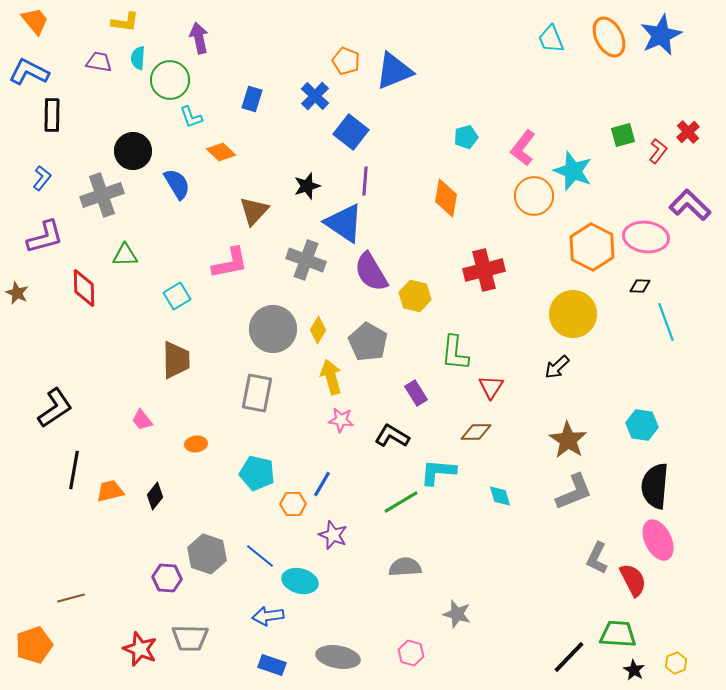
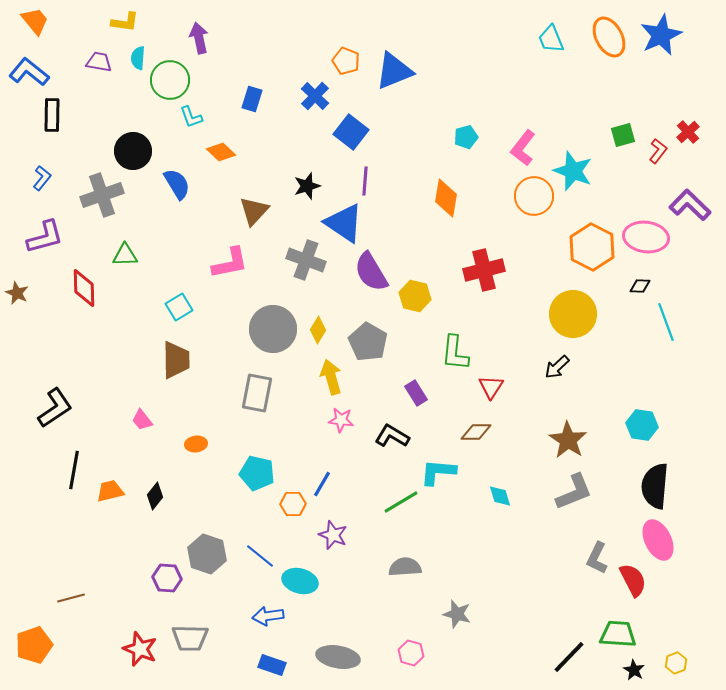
blue L-shape at (29, 72): rotated 12 degrees clockwise
cyan square at (177, 296): moved 2 px right, 11 px down
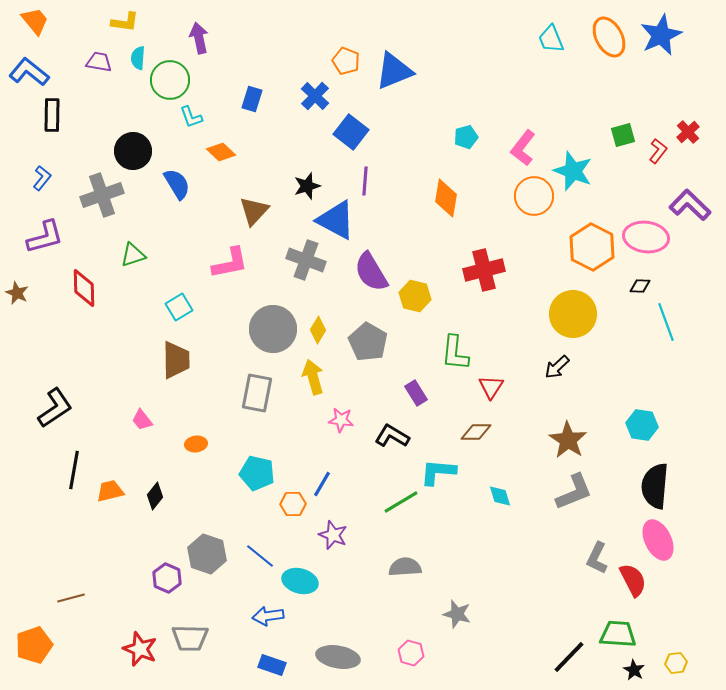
blue triangle at (344, 223): moved 8 px left, 3 px up; rotated 6 degrees counterclockwise
green triangle at (125, 255): moved 8 px right; rotated 16 degrees counterclockwise
yellow arrow at (331, 377): moved 18 px left
purple hexagon at (167, 578): rotated 20 degrees clockwise
yellow hexagon at (676, 663): rotated 15 degrees clockwise
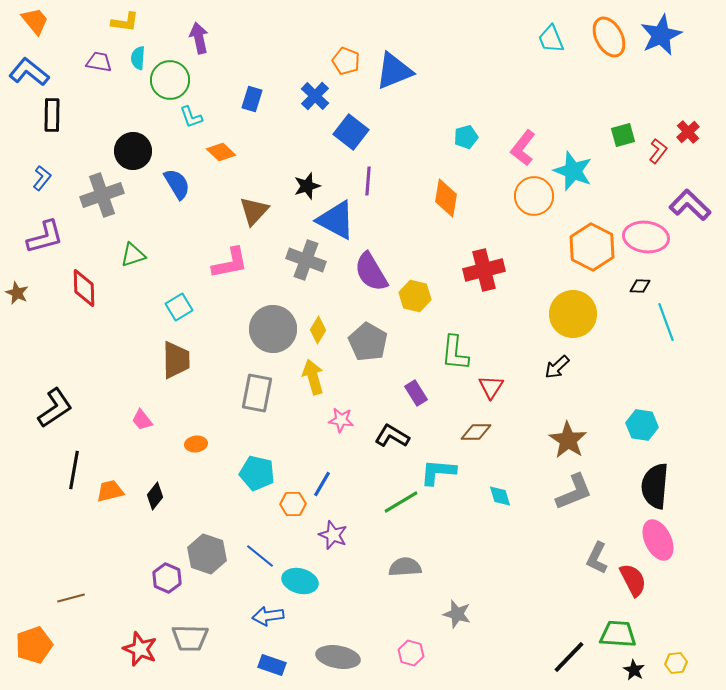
purple line at (365, 181): moved 3 px right
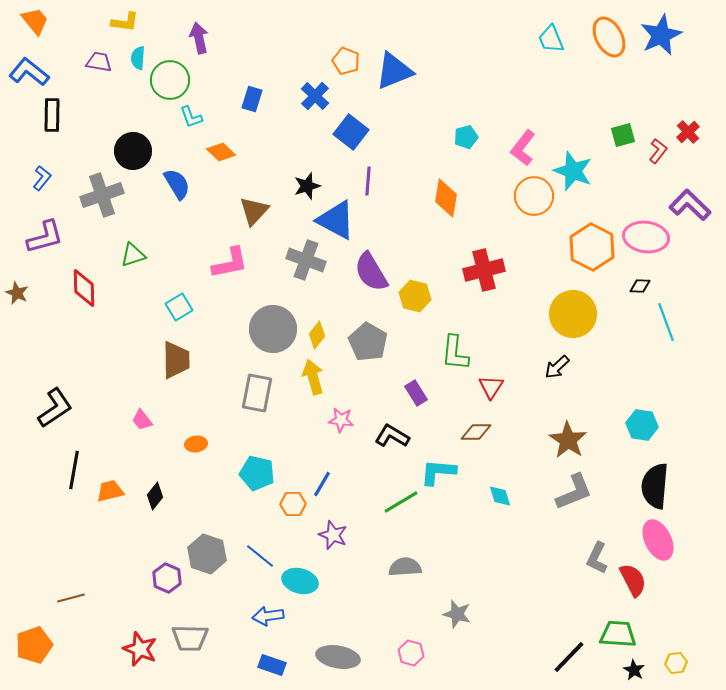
yellow diamond at (318, 330): moved 1 px left, 5 px down; rotated 8 degrees clockwise
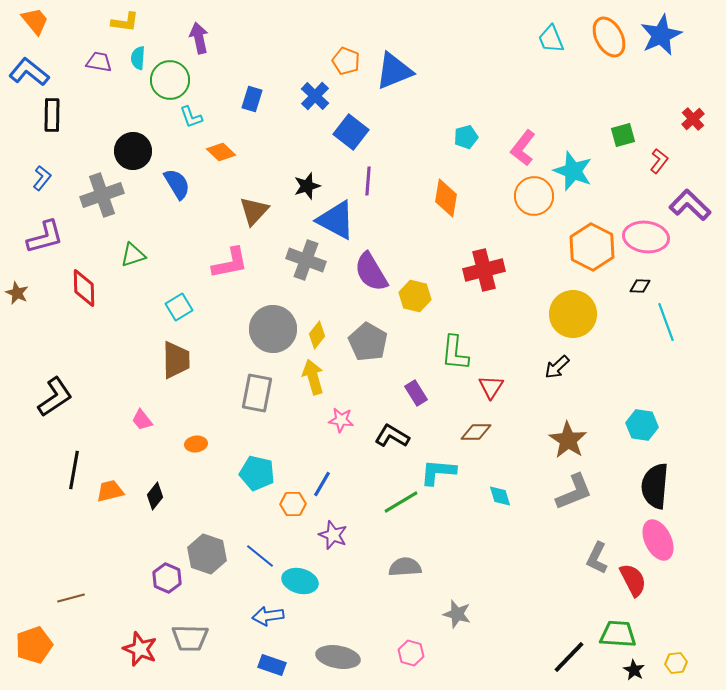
red cross at (688, 132): moved 5 px right, 13 px up
red L-shape at (658, 151): moved 1 px right, 10 px down
black L-shape at (55, 408): moved 11 px up
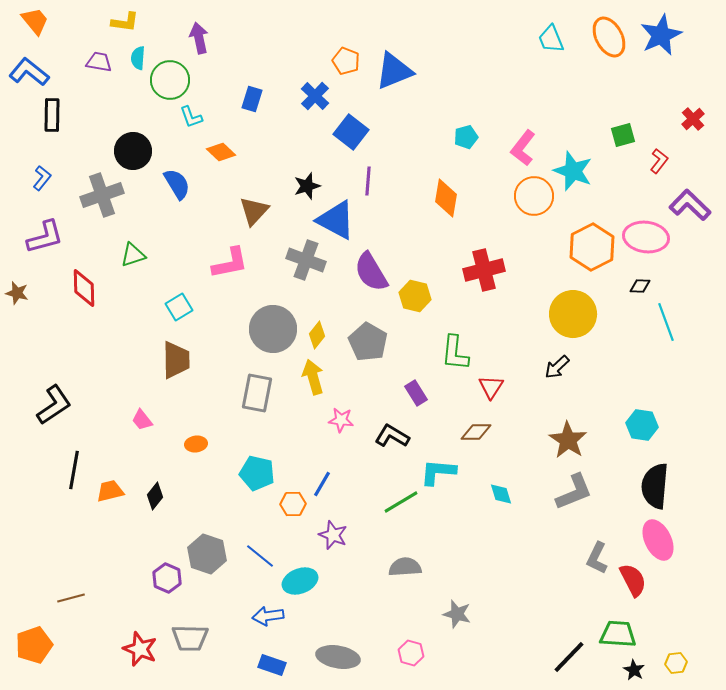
orange hexagon at (592, 247): rotated 6 degrees clockwise
brown star at (17, 293): rotated 10 degrees counterclockwise
black L-shape at (55, 397): moved 1 px left, 8 px down
cyan diamond at (500, 496): moved 1 px right, 2 px up
cyan ellipse at (300, 581): rotated 36 degrees counterclockwise
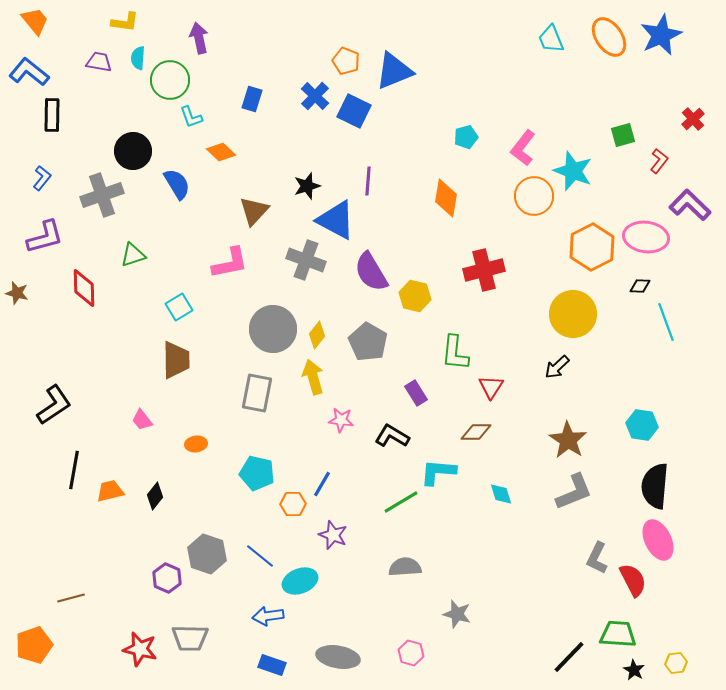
orange ellipse at (609, 37): rotated 6 degrees counterclockwise
blue square at (351, 132): moved 3 px right, 21 px up; rotated 12 degrees counterclockwise
red star at (140, 649): rotated 8 degrees counterclockwise
